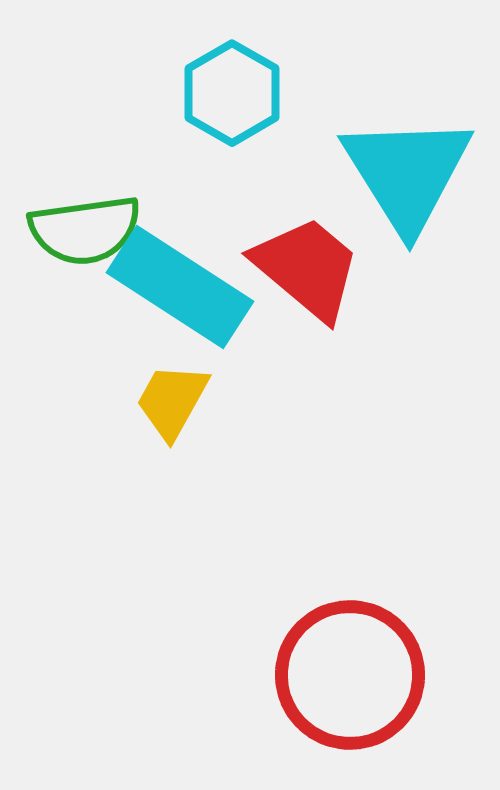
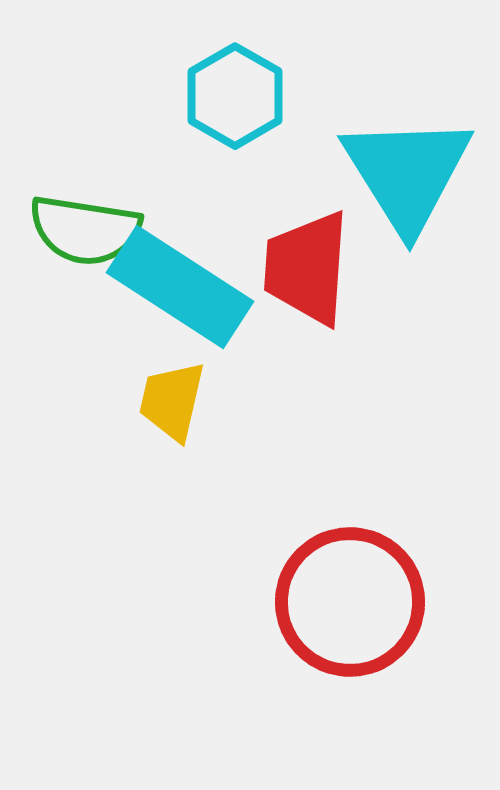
cyan hexagon: moved 3 px right, 3 px down
green semicircle: rotated 17 degrees clockwise
red trapezoid: rotated 126 degrees counterclockwise
yellow trapezoid: rotated 16 degrees counterclockwise
red circle: moved 73 px up
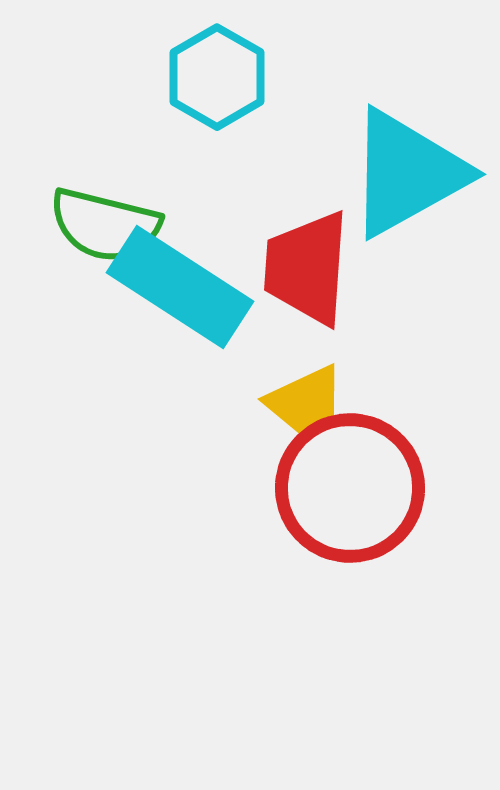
cyan hexagon: moved 18 px left, 19 px up
cyan triangle: rotated 33 degrees clockwise
green semicircle: moved 20 px right, 5 px up; rotated 5 degrees clockwise
yellow trapezoid: moved 133 px right; rotated 128 degrees counterclockwise
red circle: moved 114 px up
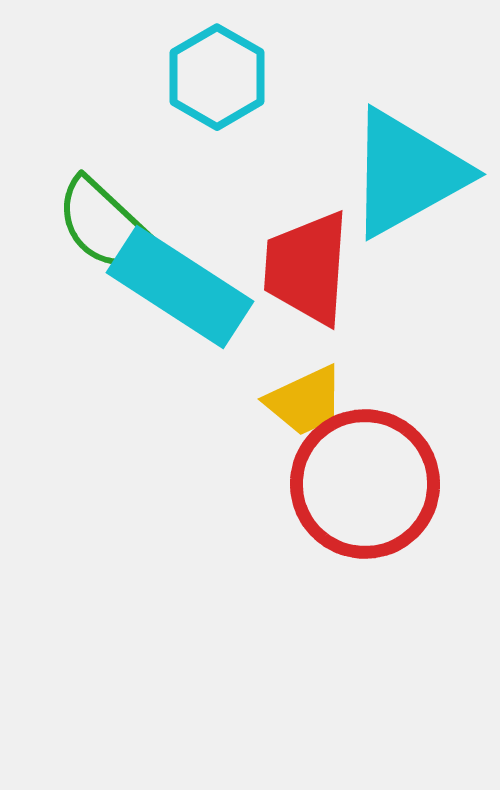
green semicircle: rotated 29 degrees clockwise
red circle: moved 15 px right, 4 px up
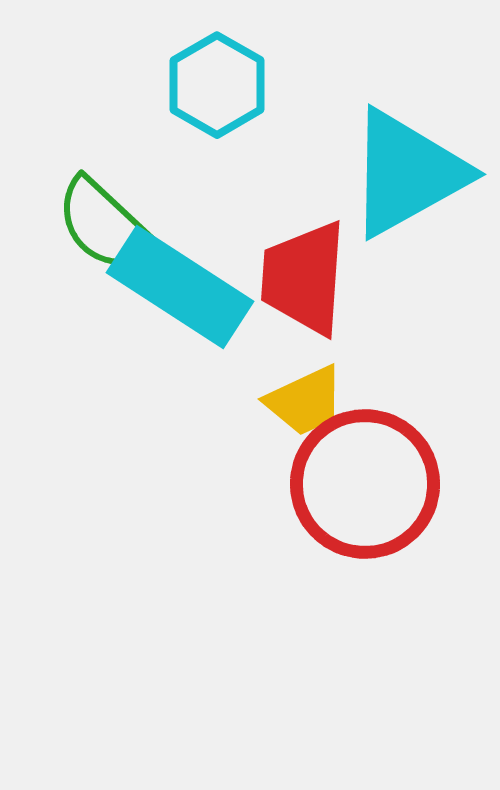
cyan hexagon: moved 8 px down
red trapezoid: moved 3 px left, 10 px down
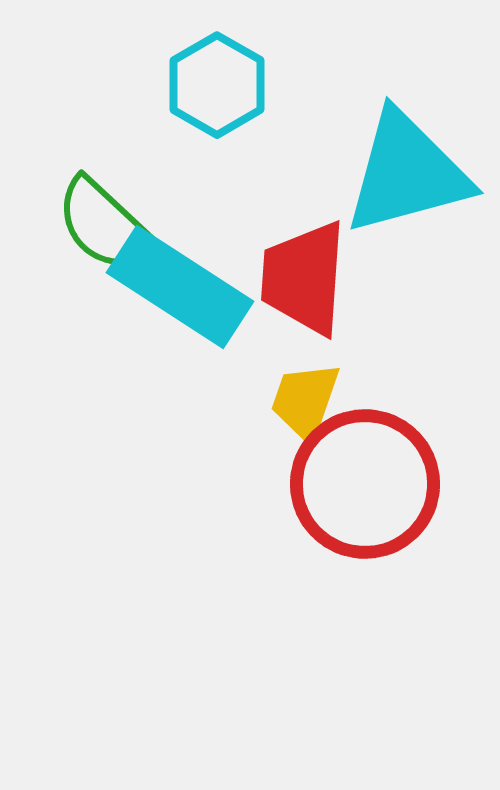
cyan triangle: rotated 14 degrees clockwise
yellow trapezoid: rotated 134 degrees clockwise
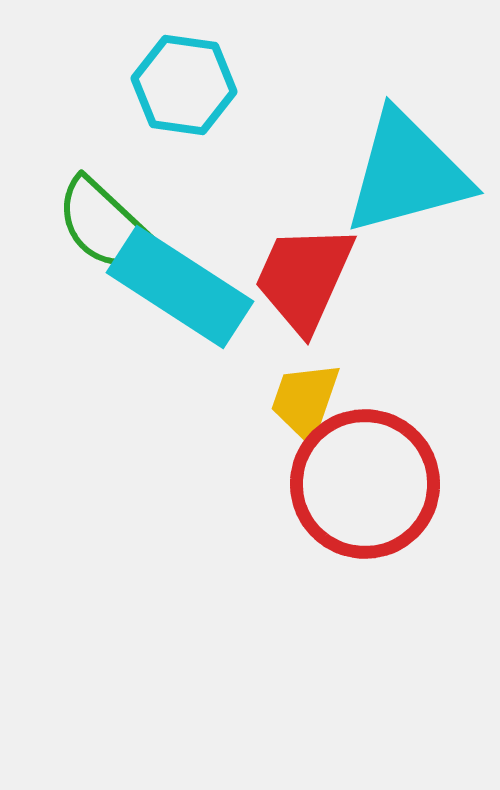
cyan hexagon: moved 33 px left; rotated 22 degrees counterclockwise
red trapezoid: rotated 20 degrees clockwise
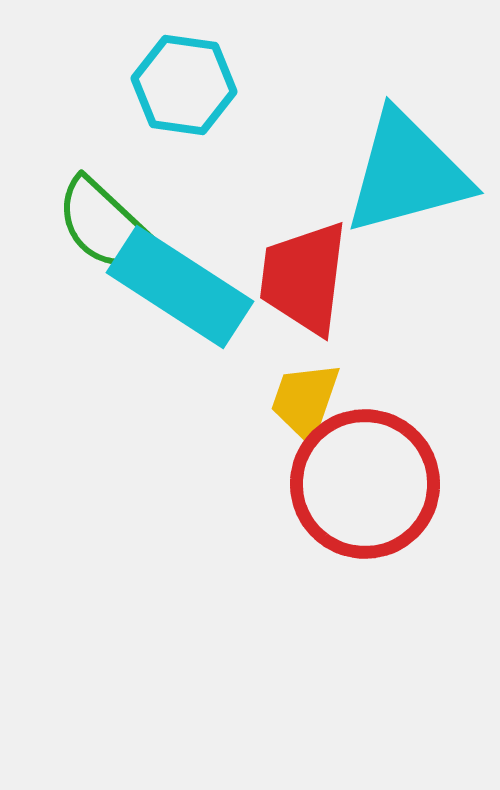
red trapezoid: rotated 17 degrees counterclockwise
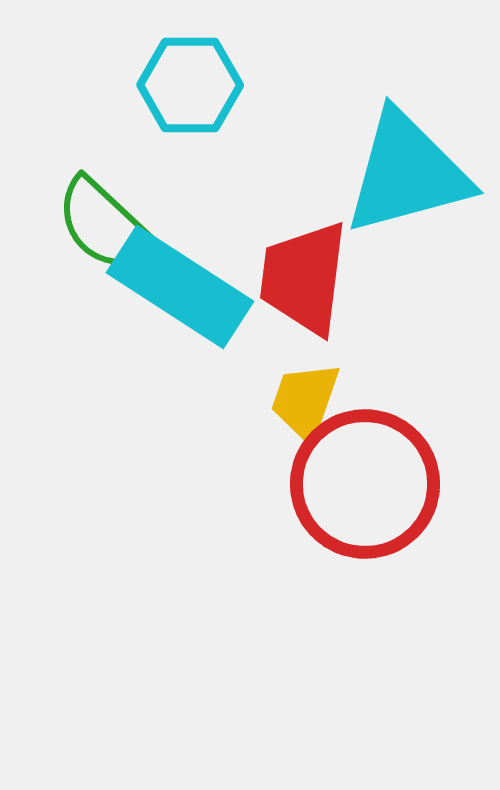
cyan hexagon: moved 6 px right; rotated 8 degrees counterclockwise
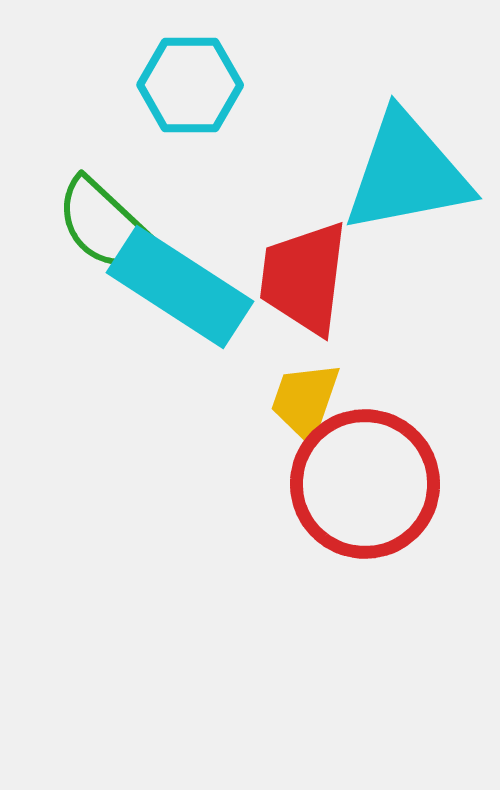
cyan triangle: rotated 4 degrees clockwise
